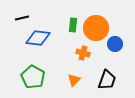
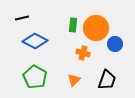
blue diamond: moved 3 px left, 3 px down; rotated 20 degrees clockwise
green pentagon: moved 2 px right
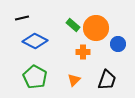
green rectangle: rotated 56 degrees counterclockwise
blue circle: moved 3 px right
orange cross: moved 1 px up; rotated 16 degrees counterclockwise
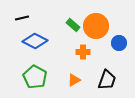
orange circle: moved 2 px up
blue circle: moved 1 px right, 1 px up
orange triangle: rotated 16 degrees clockwise
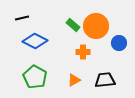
black trapezoid: moved 2 px left; rotated 115 degrees counterclockwise
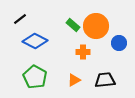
black line: moved 2 px left, 1 px down; rotated 24 degrees counterclockwise
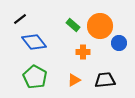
orange circle: moved 4 px right
blue diamond: moved 1 px left, 1 px down; rotated 25 degrees clockwise
